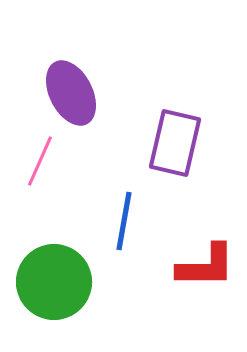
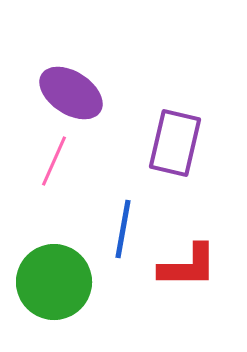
purple ellipse: rotated 30 degrees counterclockwise
pink line: moved 14 px right
blue line: moved 1 px left, 8 px down
red L-shape: moved 18 px left
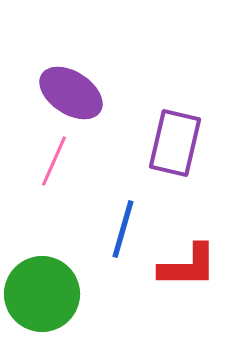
blue line: rotated 6 degrees clockwise
green circle: moved 12 px left, 12 px down
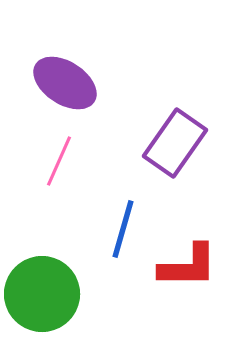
purple ellipse: moved 6 px left, 10 px up
purple rectangle: rotated 22 degrees clockwise
pink line: moved 5 px right
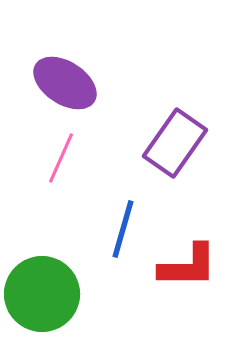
pink line: moved 2 px right, 3 px up
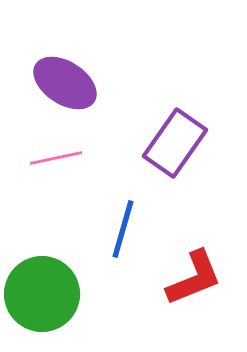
pink line: moved 5 px left; rotated 54 degrees clockwise
red L-shape: moved 6 px right, 12 px down; rotated 22 degrees counterclockwise
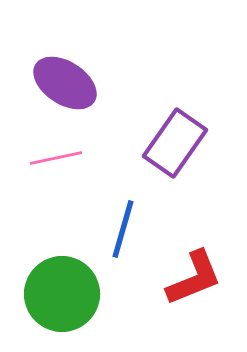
green circle: moved 20 px right
